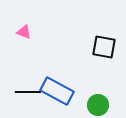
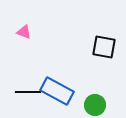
green circle: moved 3 px left
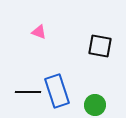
pink triangle: moved 15 px right
black square: moved 4 px left, 1 px up
blue rectangle: rotated 44 degrees clockwise
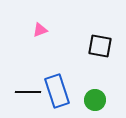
pink triangle: moved 1 px right, 2 px up; rotated 42 degrees counterclockwise
green circle: moved 5 px up
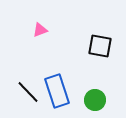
black line: rotated 45 degrees clockwise
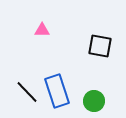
pink triangle: moved 2 px right; rotated 21 degrees clockwise
black line: moved 1 px left
green circle: moved 1 px left, 1 px down
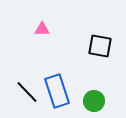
pink triangle: moved 1 px up
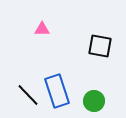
black line: moved 1 px right, 3 px down
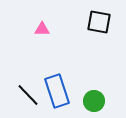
black square: moved 1 px left, 24 px up
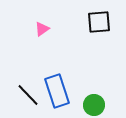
black square: rotated 15 degrees counterclockwise
pink triangle: rotated 35 degrees counterclockwise
green circle: moved 4 px down
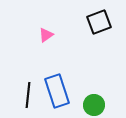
black square: rotated 15 degrees counterclockwise
pink triangle: moved 4 px right, 6 px down
black line: rotated 50 degrees clockwise
